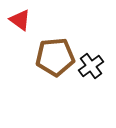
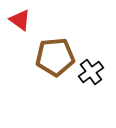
black cross: moved 6 px down
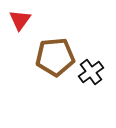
red triangle: rotated 30 degrees clockwise
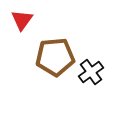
red triangle: moved 2 px right
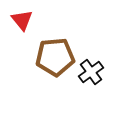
red triangle: rotated 15 degrees counterclockwise
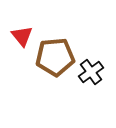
red triangle: moved 16 px down
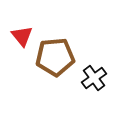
black cross: moved 3 px right, 6 px down
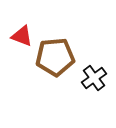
red triangle: rotated 30 degrees counterclockwise
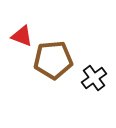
brown pentagon: moved 2 px left, 3 px down
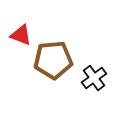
red triangle: moved 1 px left, 1 px up
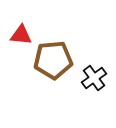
red triangle: rotated 15 degrees counterclockwise
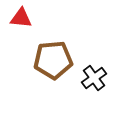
red triangle: moved 17 px up
